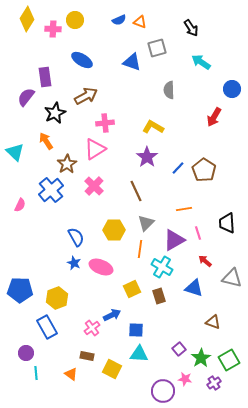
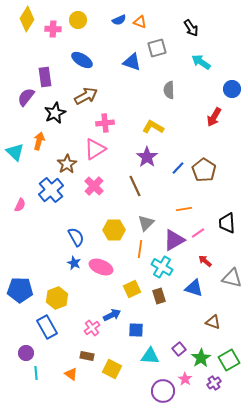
yellow circle at (75, 20): moved 3 px right
orange arrow at (46, 141): moved 7 px left; rotated 48 degrees clockwise
brown line at (136, 191): moved 1 px left, 5 px up
pink line at (198, 233): rotated 72 degrees clockwise
cyan triangle at (139, 354): moved 11 px right, 2 px down
pink star at (185, 379): rotated 24 degrees clockwise
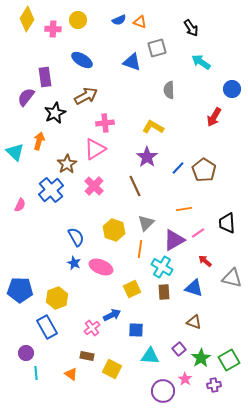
yellow hexagon at (114, 230): rotated 20 degrees clockwise
brown rectangle at (159, 296): moved 5 px right, 4 px up; rotated 14 degrees clockwise
brown triangle at (213, 322): moved 19 px left
purple cross at (214, 383): moved 2 px down; rotated 24 degrees clockwise
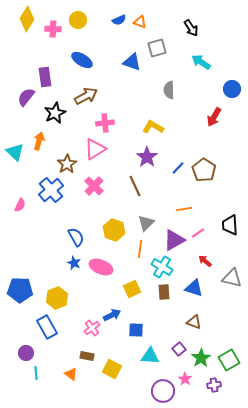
black trapezoid at (227, 223): moved 3 px right, 2 px down
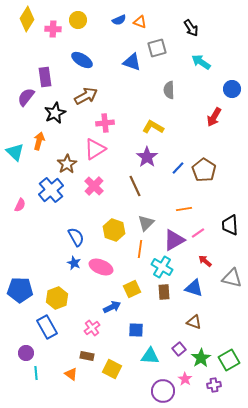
blue arrow at (112, 315): moved 8 px up
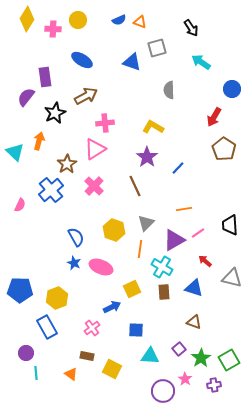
brown pentagon at (204, 170): moved 20 px right, 21 px up
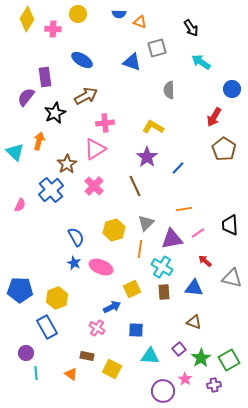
yellow circle at (78, 20): moved 6 px up
blue semicircle at (119, 20): moved 6 px up; rotated 24 degrees clockwise
yellow hexagon at (114, 230): rotated 25 degrees clockwise
purple triangle at (174, 240): moved 2 px left, 1 px up; rotated 20 degrees clockwise
blue triangle at (194, 288): rotated 12 degrees counterclockwise
pink cross at (92, 328): moved 5 px right; rotated 21 degrees counterclockwise
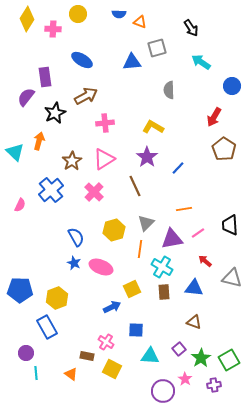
blue triangle at (132, 62): rotated 24 degrees counterclockwise
blue circle at (232, 89): moved 3 px up
pink triangle at (95, 149): moved 9 px right, 10 px down
brown star at (67, 164): moved 5 px right, 3 px up
pink cross at (94, 186): moved 6 px down
pink cross at (97, 328): moved 9 px right, 14 px down
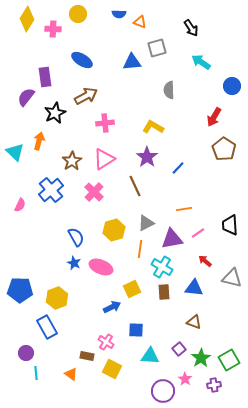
gray triangle at (146, 223): rotated 18 degrees clockwise
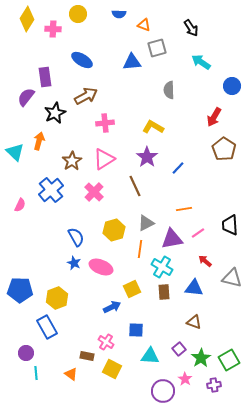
orange triangle at (140, 22): moved 4 px right, 3 px down
